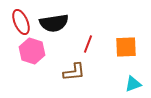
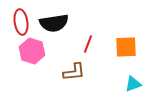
red ellipse: rotated 15 degrees clockwise
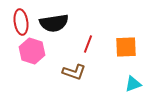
brown L-shape: rotated 25 degrees clockwise
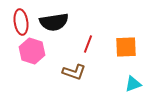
black semicircle: moved 1 px up
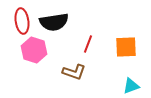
red ellipse: moved 1 px right, 1 px up
pink hexagon: moved 2 px right, 1 px up
cyan triangle: moved 2 px left, 2 px down
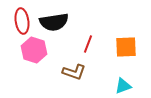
cyan triangle: moved 8 px left
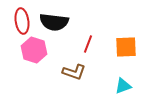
black semicircle: rotated 16 degrees clockwise
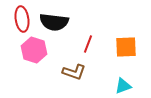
red ellipse: moved 2 px up
